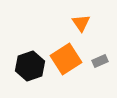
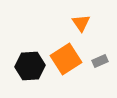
black hexagon: rotated 16 degrees clockwise
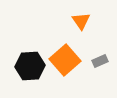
orange triangle: moved 2 px up
orange square: moved 1 px left, 1 px down; rotated 8 degrees counterclockwise
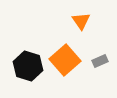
black hexagon: moved 2 px left; rotated 20 degrees clockwise
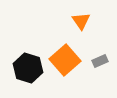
black hexagon: moved 2 px down
